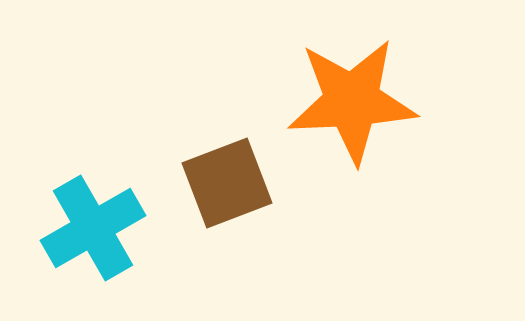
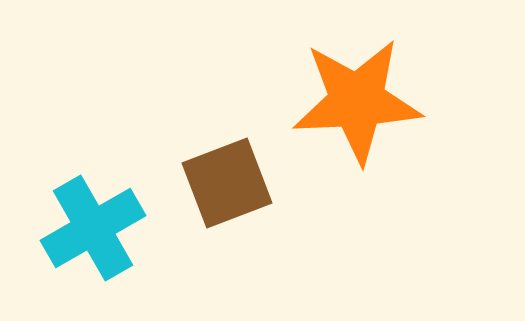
orange star: moved 5 px right
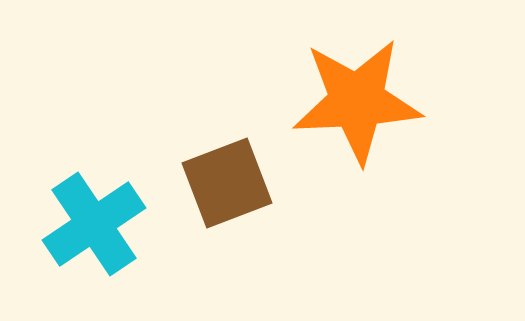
cyan cross: moved 1 px right, 4 px up; rotated 4 degrees counterclockwise
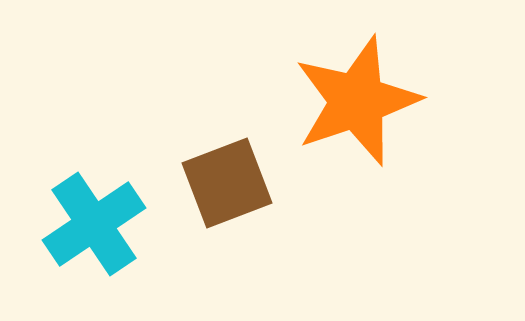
orange star: rotated 16 degrees counterclockwise
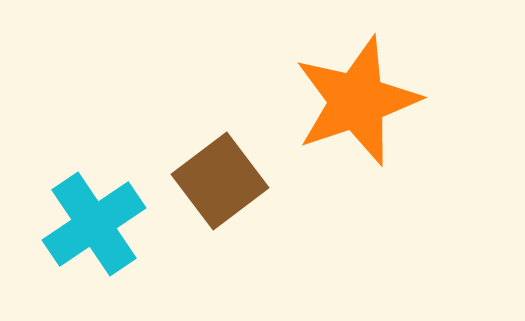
brown square: moved 7 px left, 2 px up; rotated 16 degrees counterclockwise
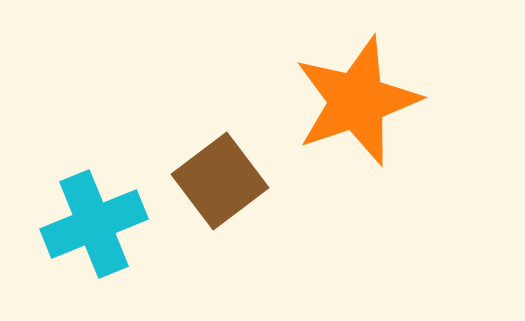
cyan cross: rotated 12 degrees clockwise
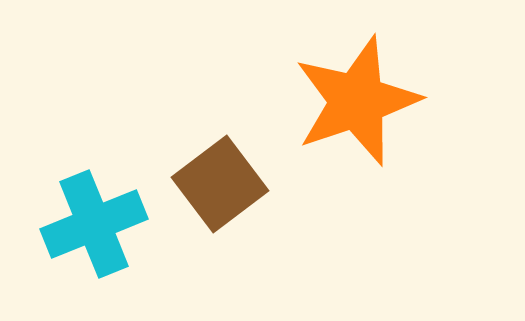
brown square: moved 3 px down
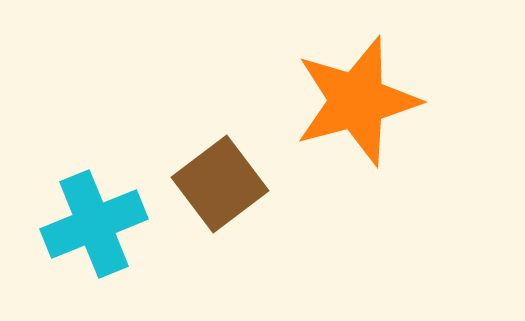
orange star: rotated 4 degrees clockwise
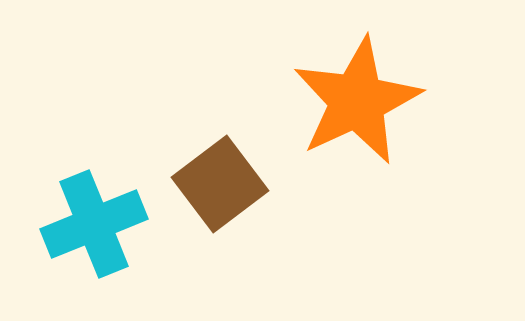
orange star: rotated 10 degrees counterclockwise
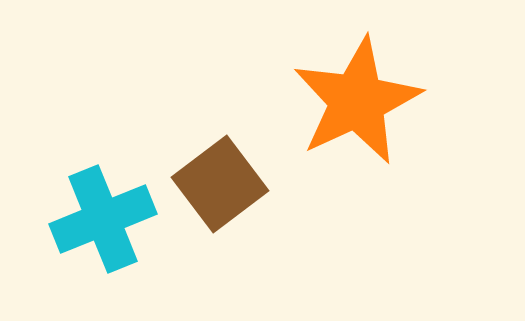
cyan cross: moved 9 px right, 5 px up
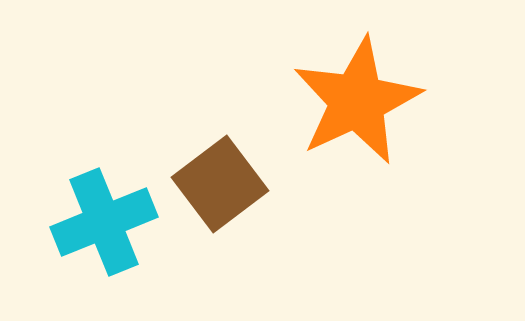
cyan cross: moved 1 px right, 3 px down
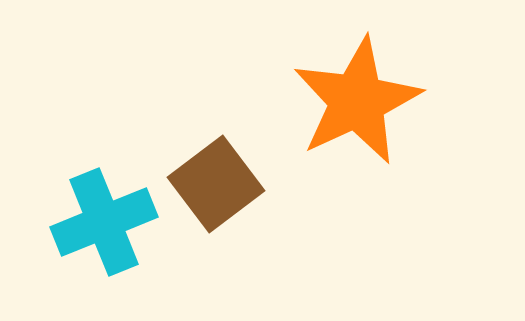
brown square: moved 4 px left
